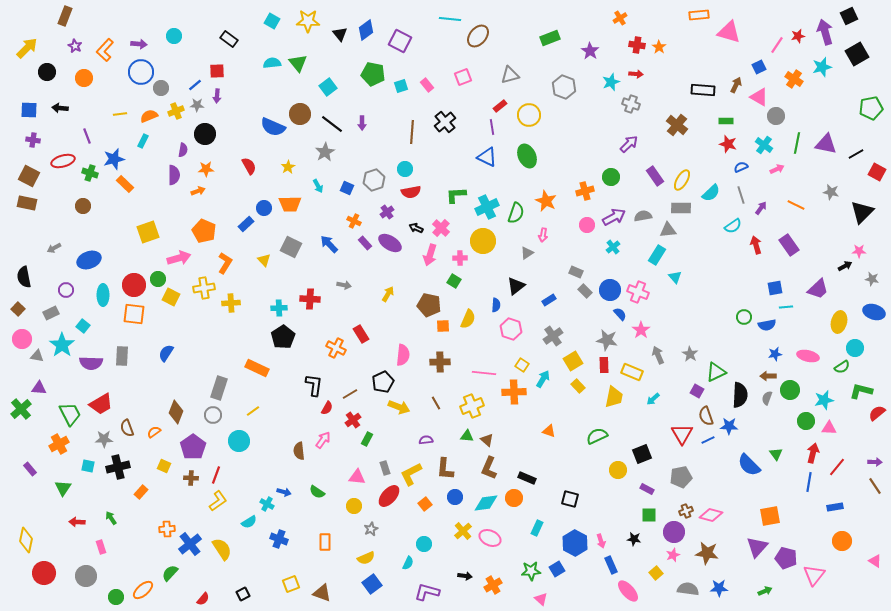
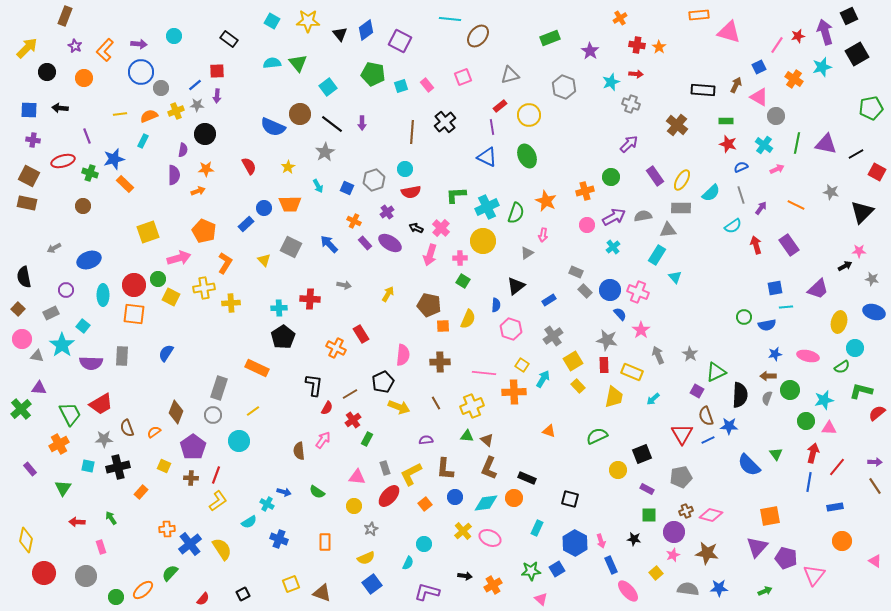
green square at (454, 281): moved 9 px right
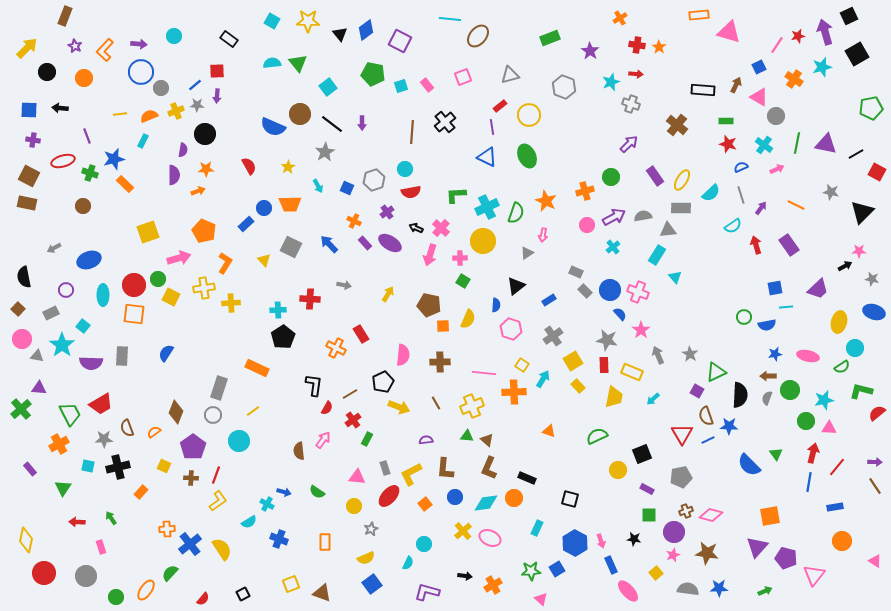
cyan cross at (279, 308): moved 1 px left, 2 px down
orange ellipse at (143, 590): moved 3 px right; rotated 15 degrees counterclockwise
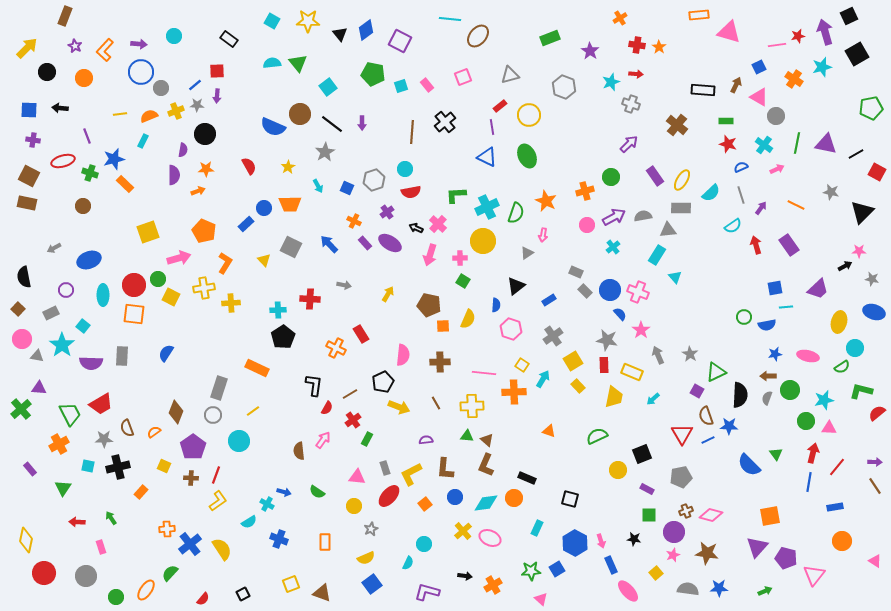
pink line at (777, 45): rotated 48 degrees clockwise
pink cross at (441, 228): moved 3 px left, 4 px up
yellow cross at (472, 406): rotated 20 degrees clockwise
brown L-shape at (489, 468): moved 3 px left, 3 px up
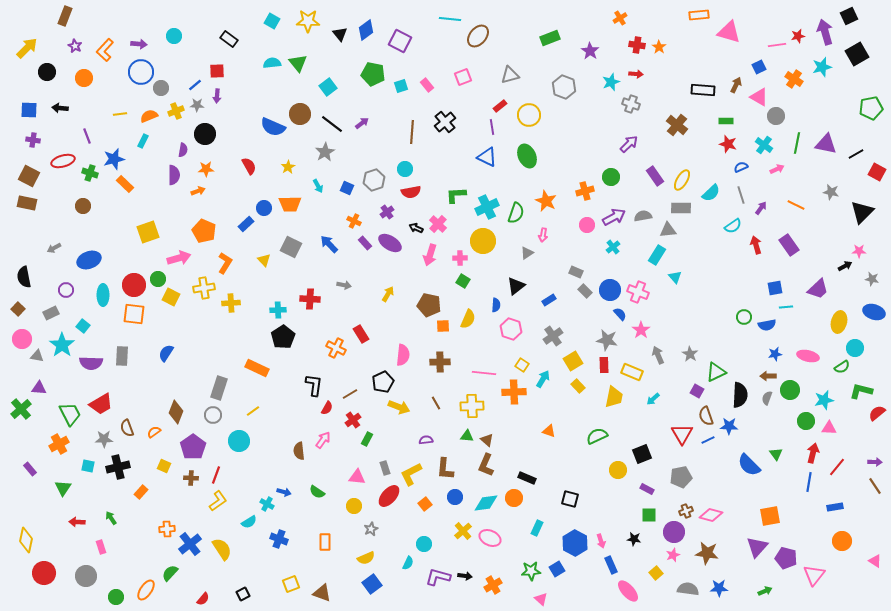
purple arrow at (362, 123): rotated 128 degrees counterclockwise
purple L-shape at (427, 592): moved 11 px right, 15 px up
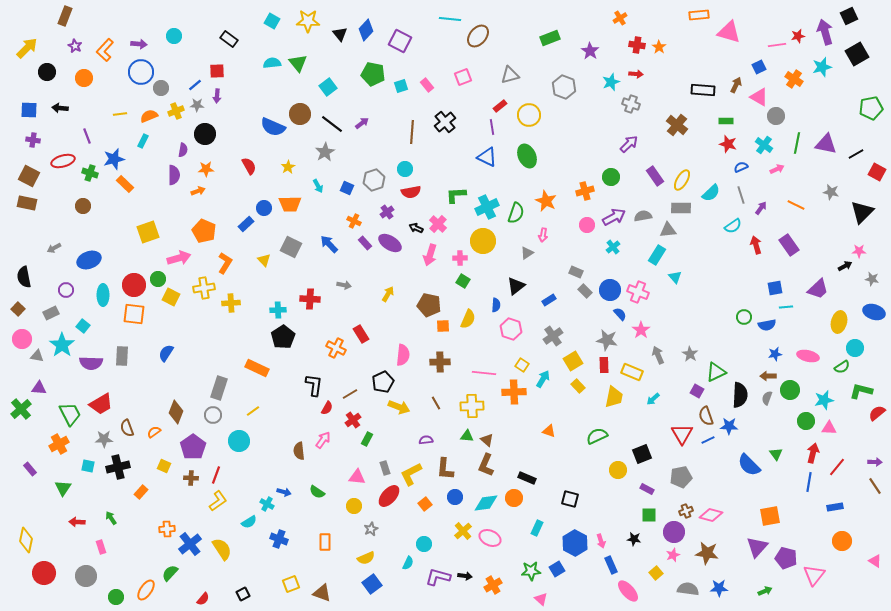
blue diamond at (366, 30): rotated 10 degrees counterclockwise
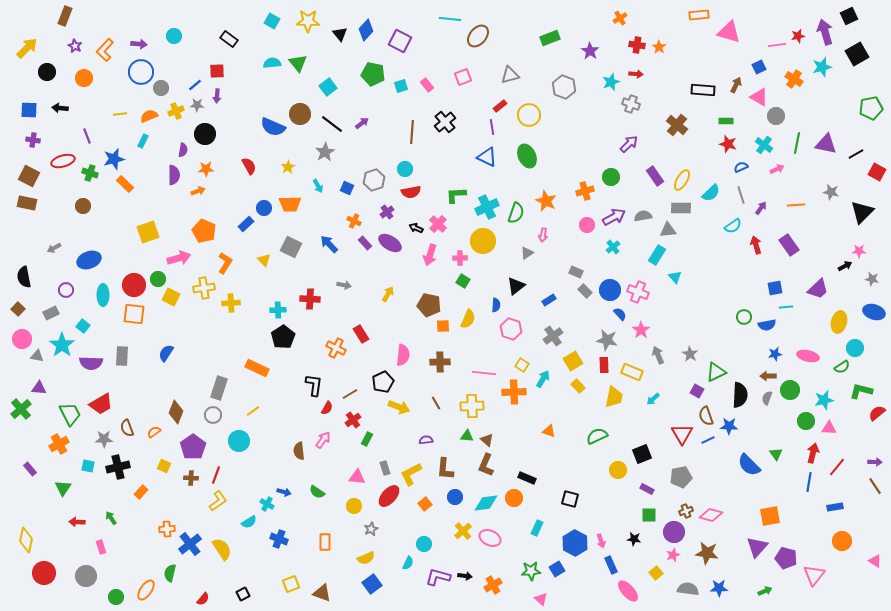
orange line at (796, 205): rotated 30 degrees counterclockwise
green semicircle at (170, 573): rotated 30 degrees counterclockwise
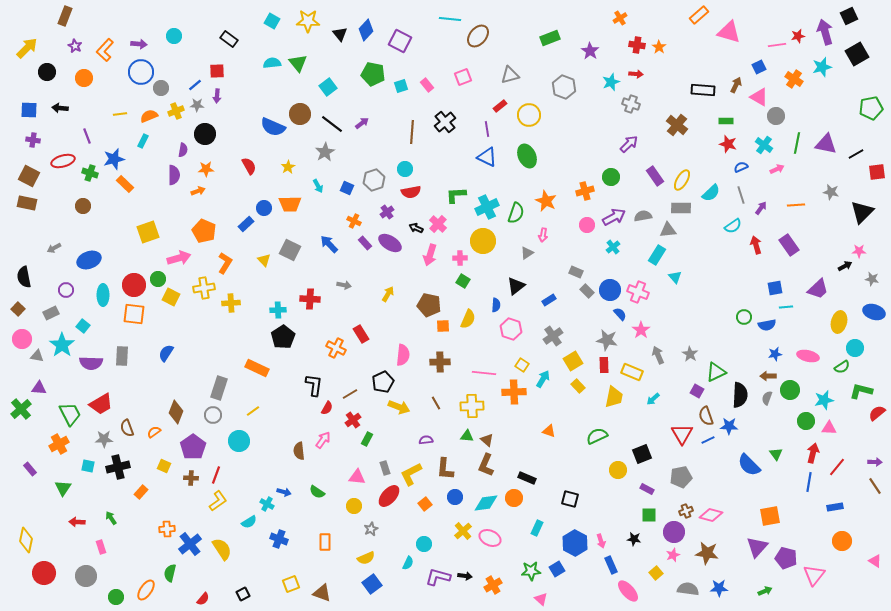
orange rectangle at (699, 15): rotated 36 degrees counterclockwise
purple line at (492, 127): moved 5 px left, 2 px down
red square at (877, 172): rotated 36 degrees counterclockwise
gray square at (291, 247): moved 1 px left, 3 px down
gray rectangle at (585, 291): moved 2 px right
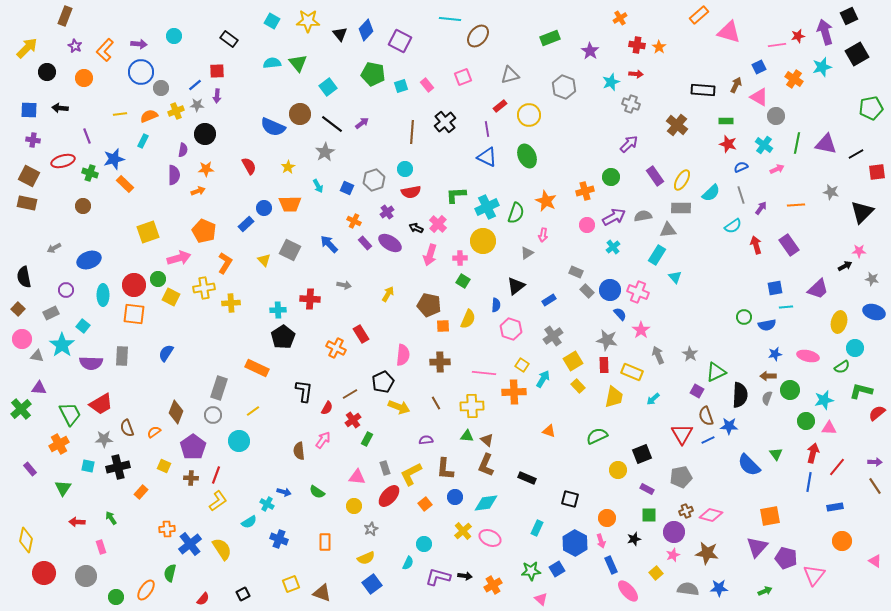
black L-shape at (314, 385): moved 10 px left, 6 px down
orange circle at (514, 498): moved 93 px right, 20 px down
black star at (634, 539): rotated 24 degrees counterclockwise
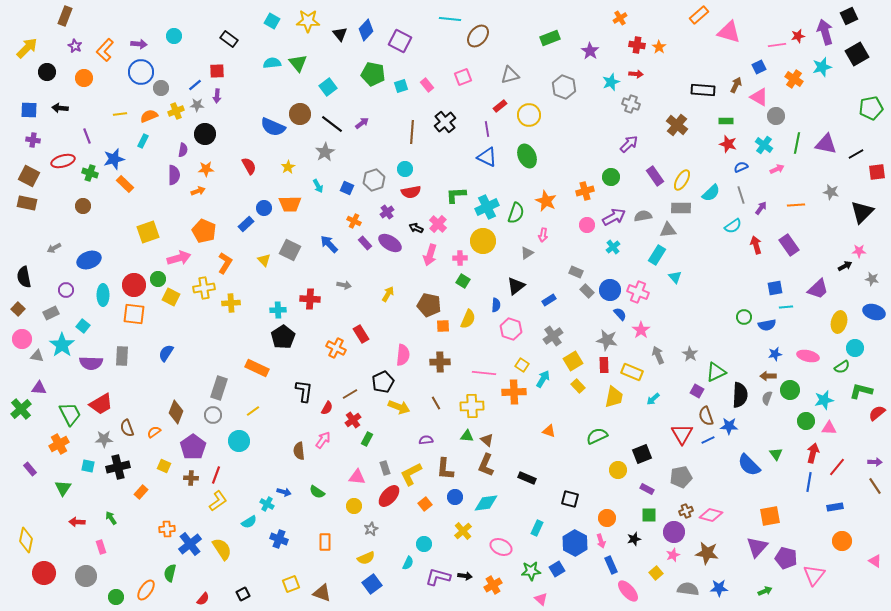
pink ellipse at (490, 538): moved 11 px right, 9 px down
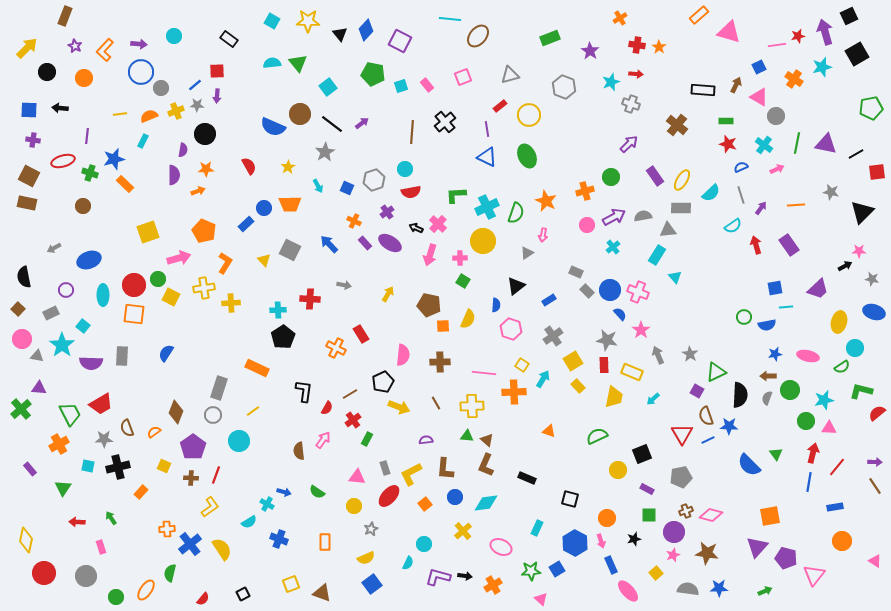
purple line at (87, 136): rotated 28 degrees clockwise
yellow L-shape at (218, 501): moved 8 px left, 6 px down
